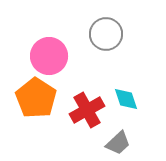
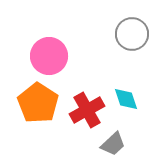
gray circle: moved 26 px right
orange pentagon: moved 2 px right, 5 px down
gray trapezoid: moved 5 px left, 1 px down
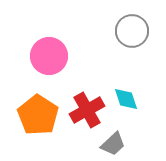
gray circle: moved 3 px up
orange pentagon: moved 12 px down
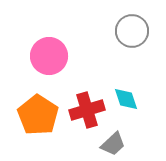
red cross: rotated 12 degrees clockwise
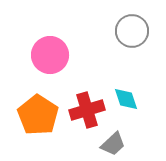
pink circle: moved 1 px right, 1 px up
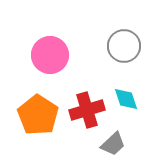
gray circle: moved 8 px left, 15 px down
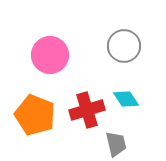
cyan diamond: rotated 16 degrees counterclockwise
orange pentagon: moved 3 px left; rotated 12 degrees counterclockwise
gray trapezoid: moved 3 px right; rotated 60 degrees counterclockwise
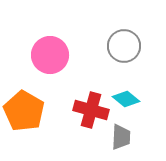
cyan diamond: rotated 16 degrees counterclockwise
red cross: moved 4 px right; rotated 32 degrees clockwise
orange pentagon: moved 11 px left, 4 px up; rotated 9 degrees clockwise
gray trapezoid: moved 5 px right, 7 px up; rotated 16 degrees clockwise
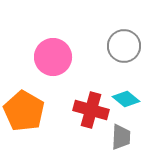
pink circle: moved 3 px right, 2 px down
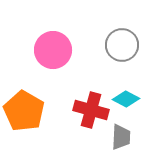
gray circle: moved 2 px left, 1 px up
pink circle: moved 7 px up
cyan diamond: rotated 12 degrees counterclockwise
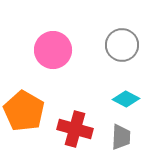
red cross: moved 16 px left, 19 px down
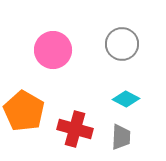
gray circle: moved 1 px up
